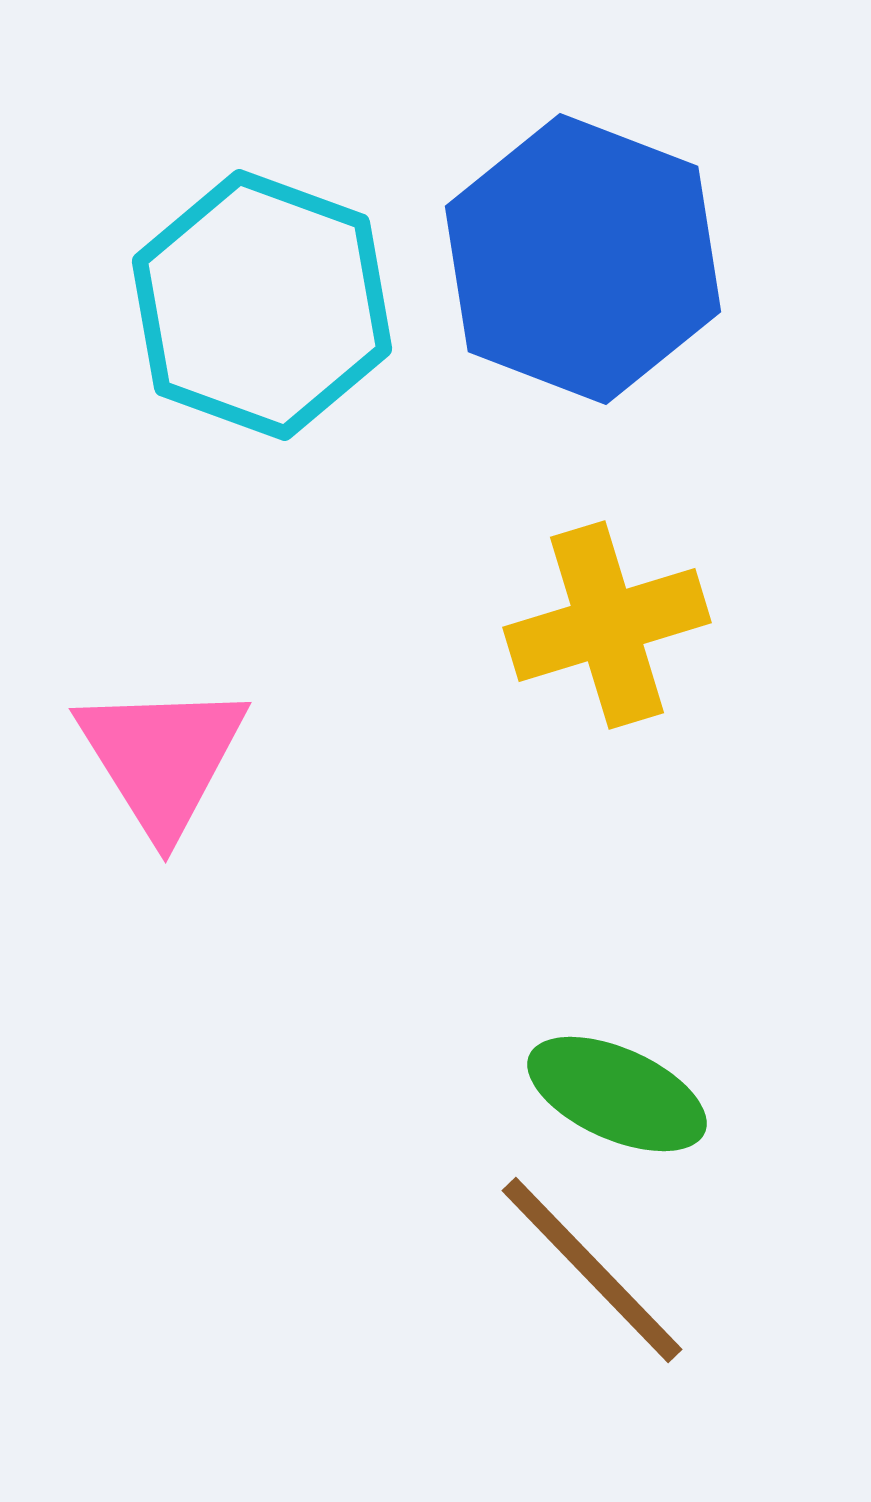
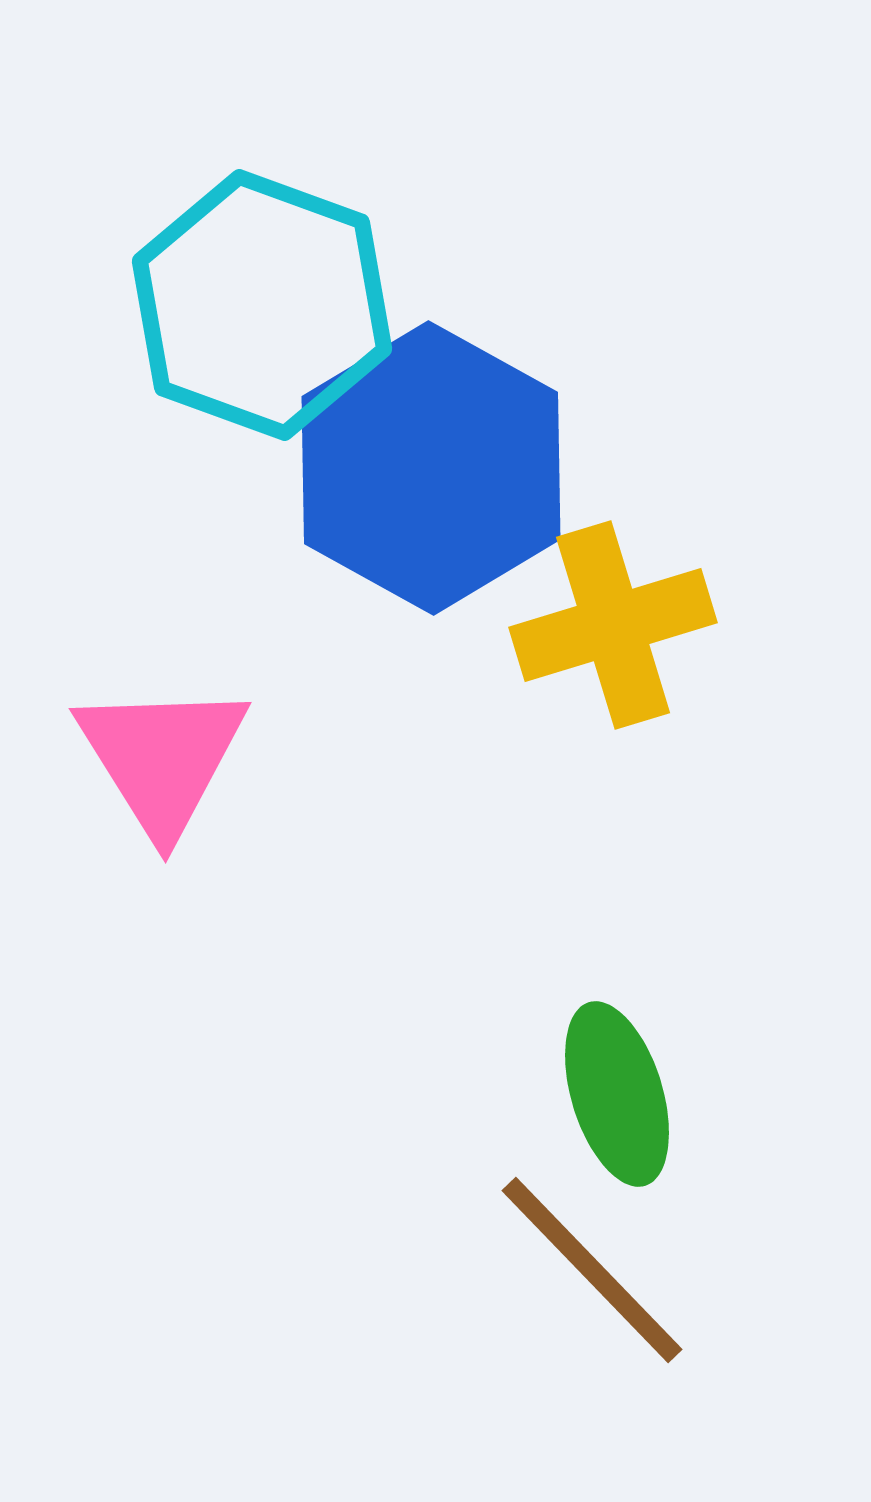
blue hexagon: moved 152 px left, 209 px down; rotated 8 degrees clockwise
yellow cross: moved 6 px right
green ellipse: rotated 49 degrees clockwise
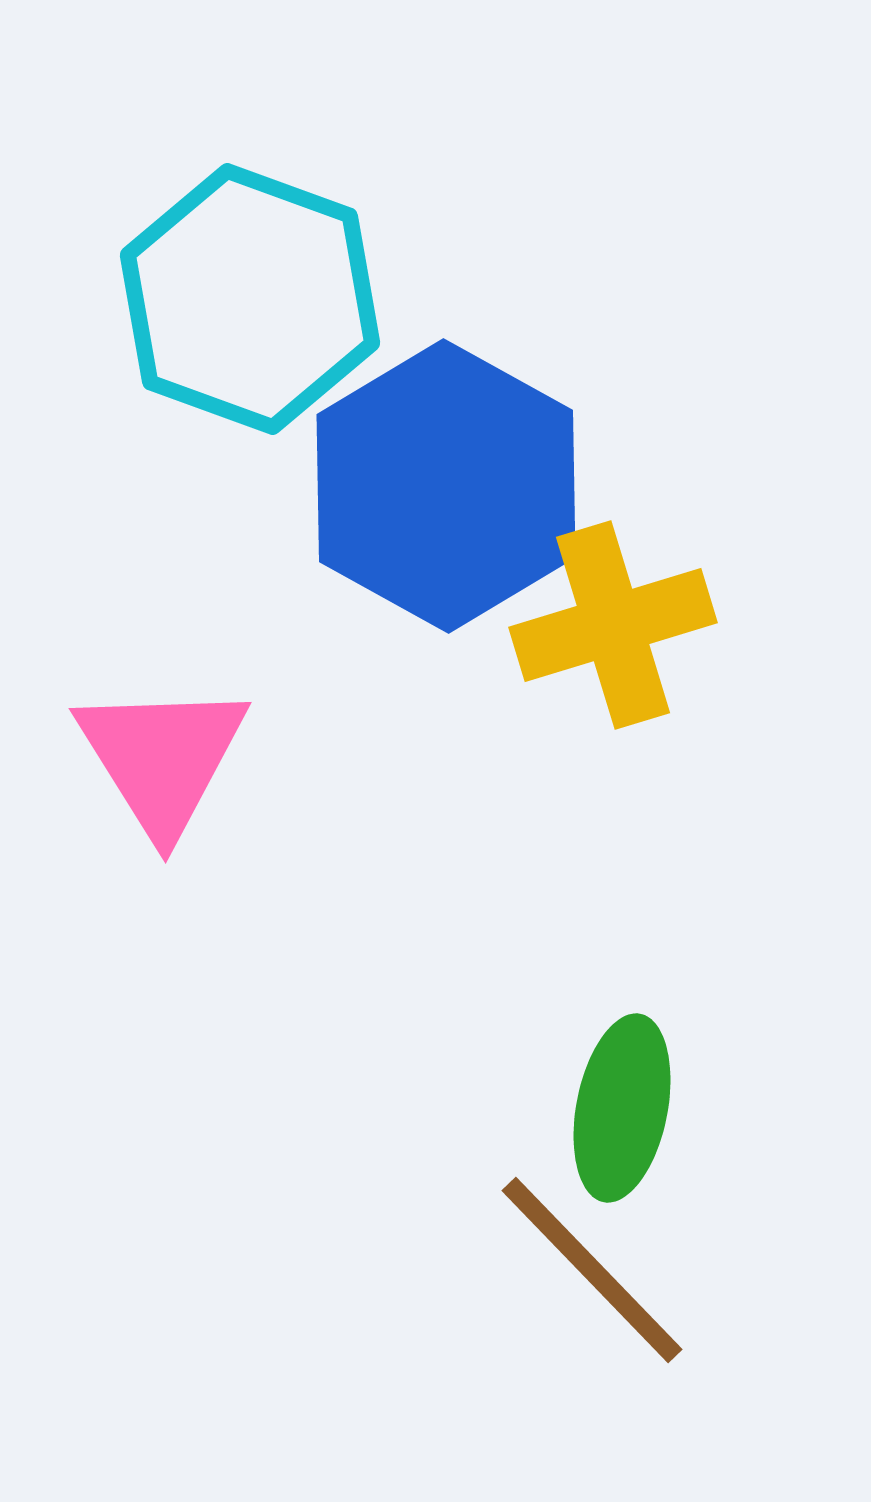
cyan hexagon: moved 12 px left, 6 px up
blue hexagon: moved 15 px right, 18 px down
green ellipse: moved 5 px right, 14 px down; rotated 28 degrees clockwise
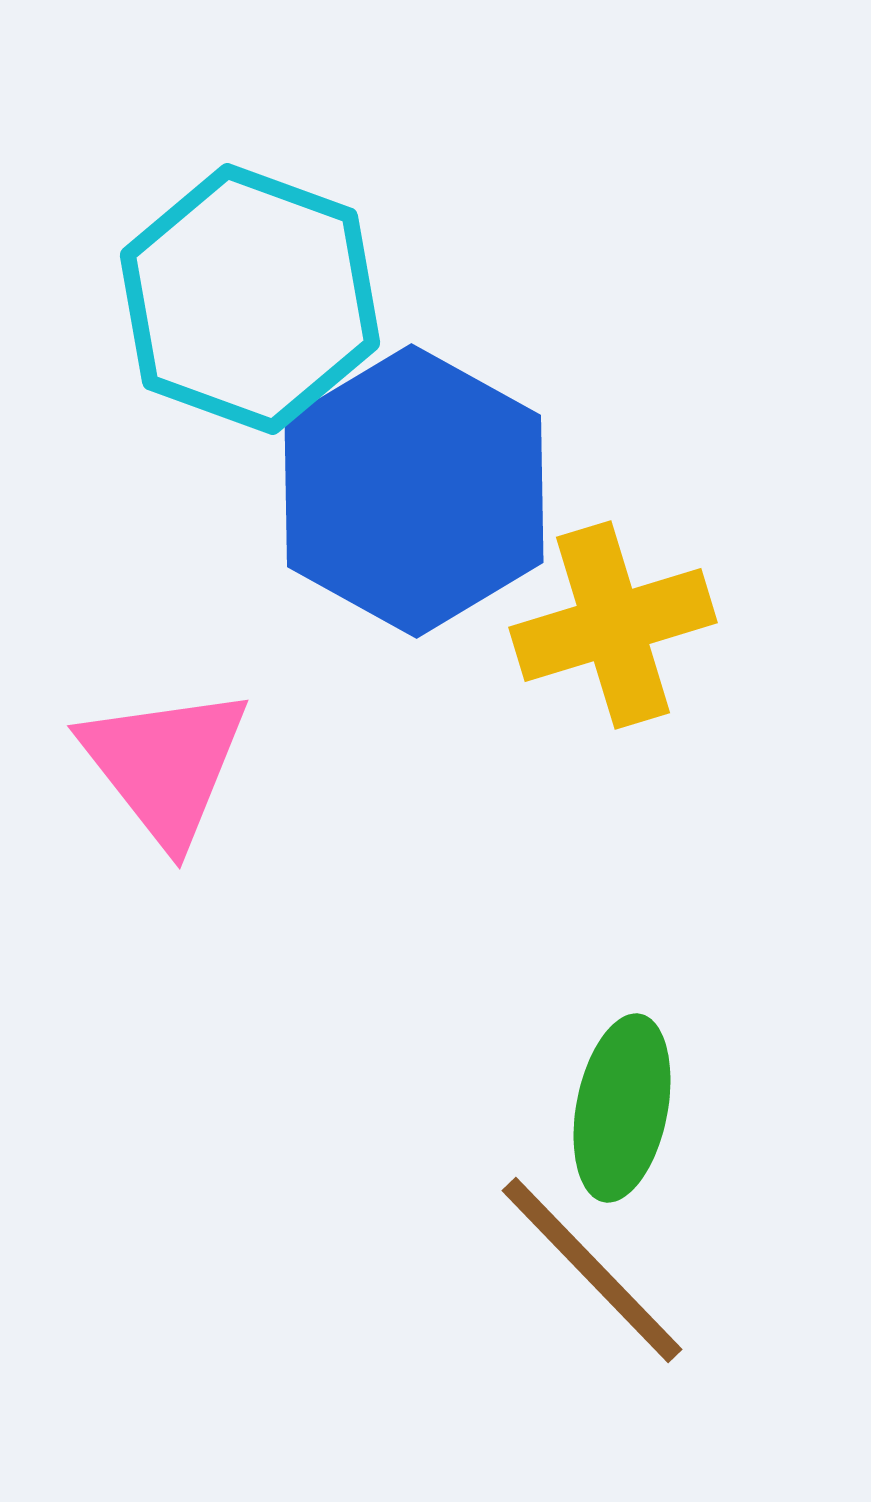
blue hexagon: moved 32 px left, 5 px down
pink triangle: moved 3 px right, 7 px down; rotated 6 degrees counterclockwise
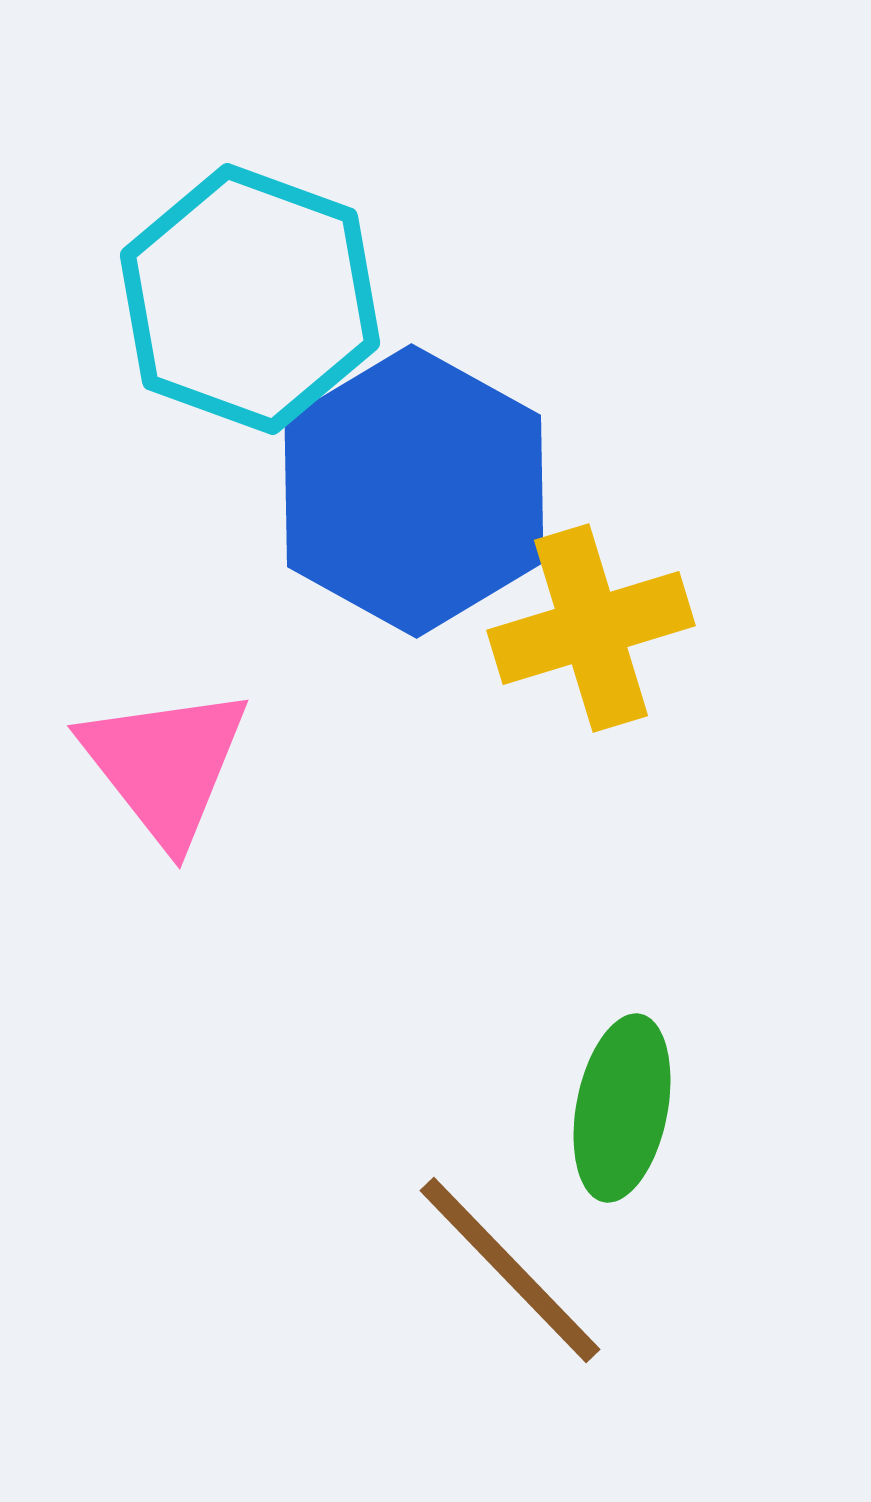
yellow cross: moved 22 px left, 3 px down
brown line: moved 82 px left
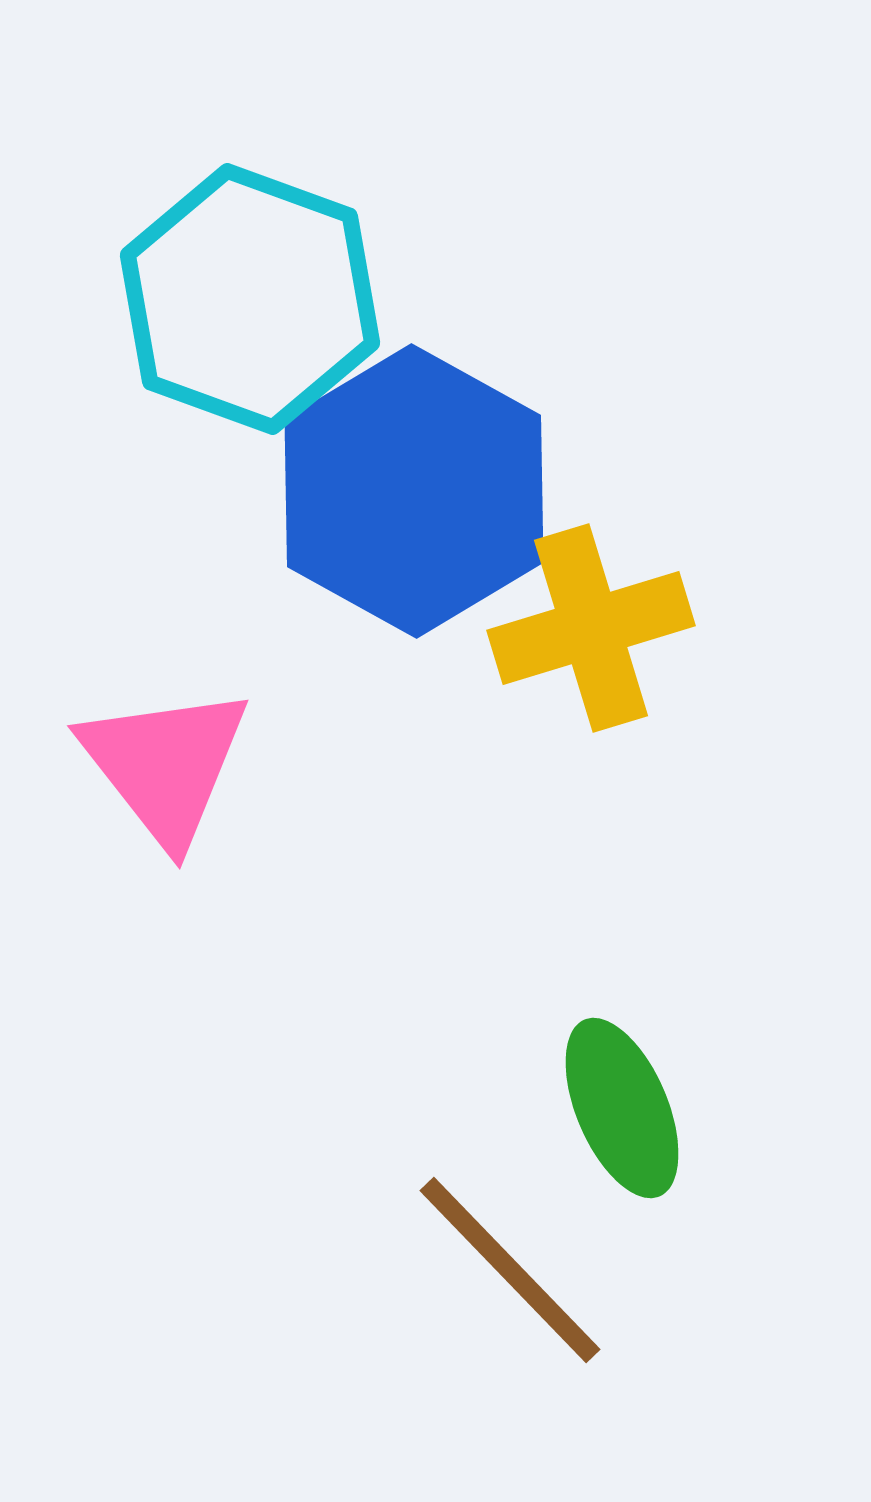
green ellipse: rotated 34 degrees counterclockwise
